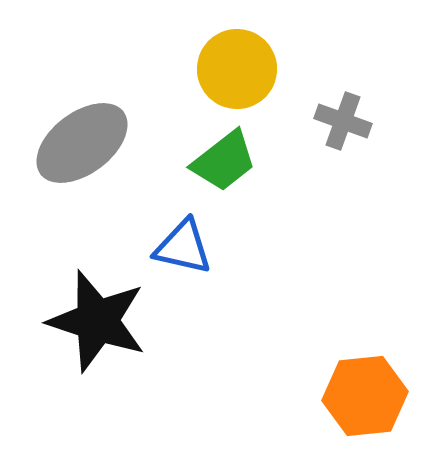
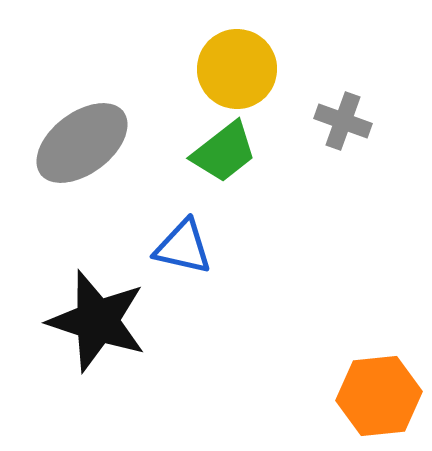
green trapezoid: moved 9 px up
orange hexagon: moved 14 px right
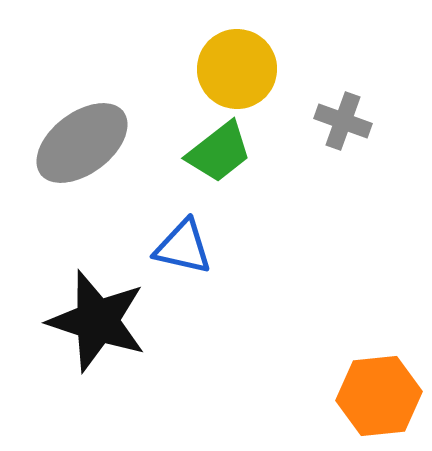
green trapezoid: moved 5 px left
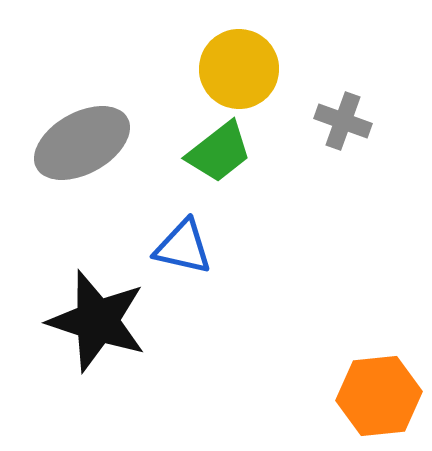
yellow circle: moved 2 px right
gray ellipse: rotated 8 degrees clockwise
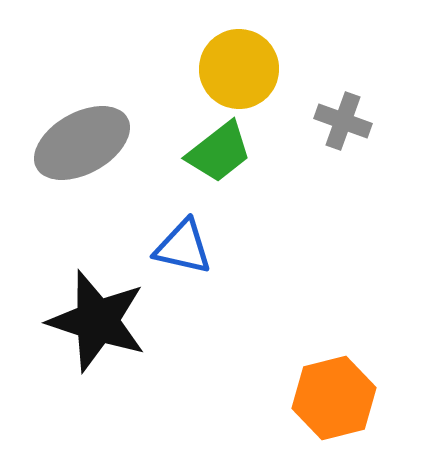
orange hexagon: moved 45 px left, 2 px down; rotated 8 degrees counterclockwise
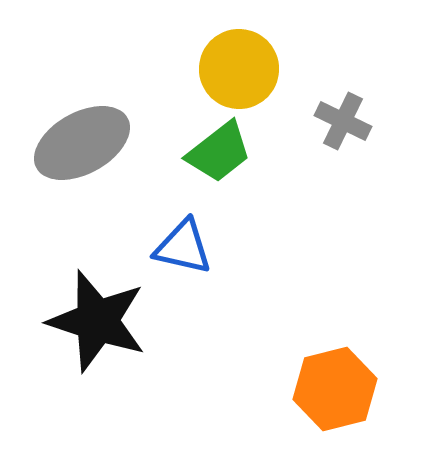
gray cross: rotated 6 degrees clockwise
orange hexagon: moved 1 px right, 9 px up
